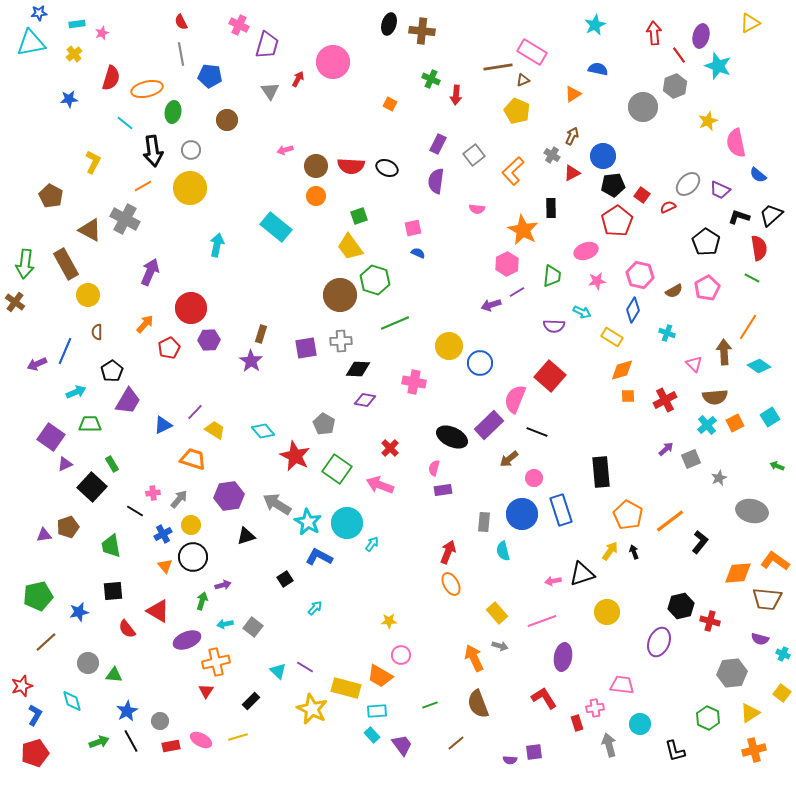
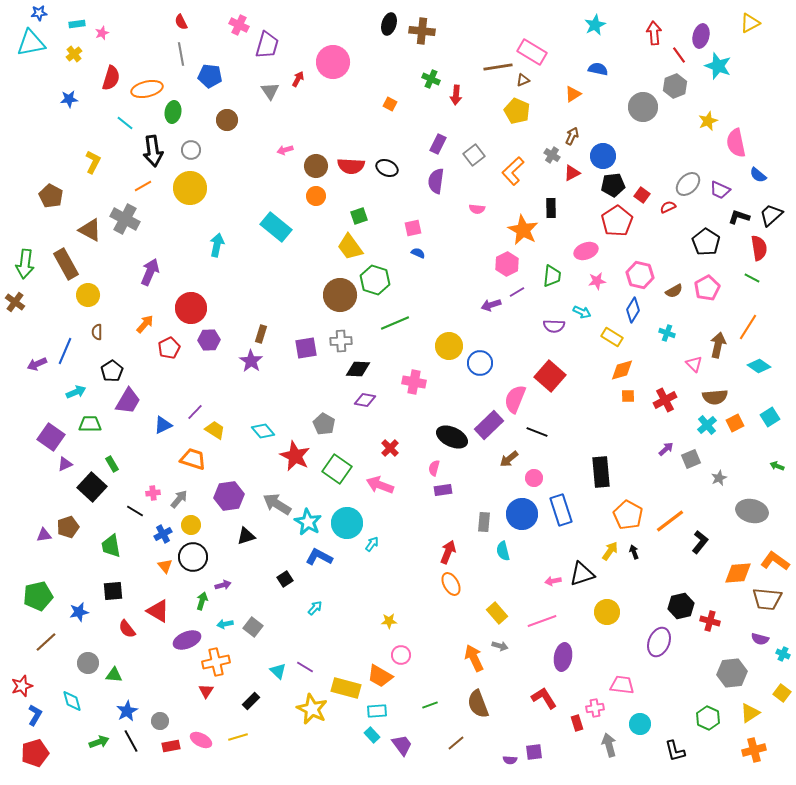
brown arrow at (724, 352): moved 6 px left, 7 px up; rotated 15 degrees clockwise
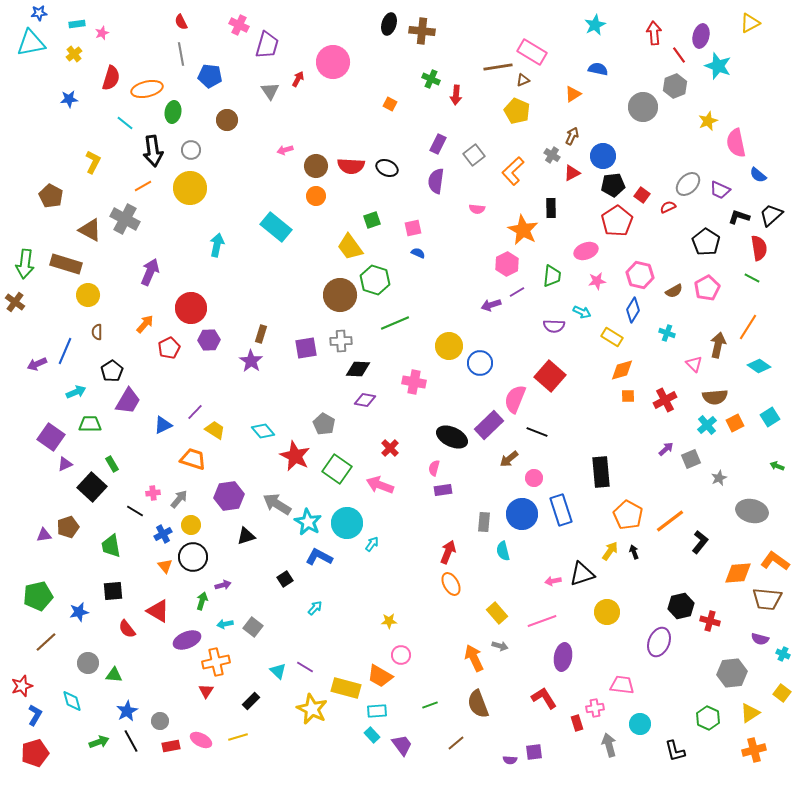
green square at (359, 216): moved 13 px right, 4 px down
brown rectangle at (66, 264): rotated 44 degrees counterclockwise
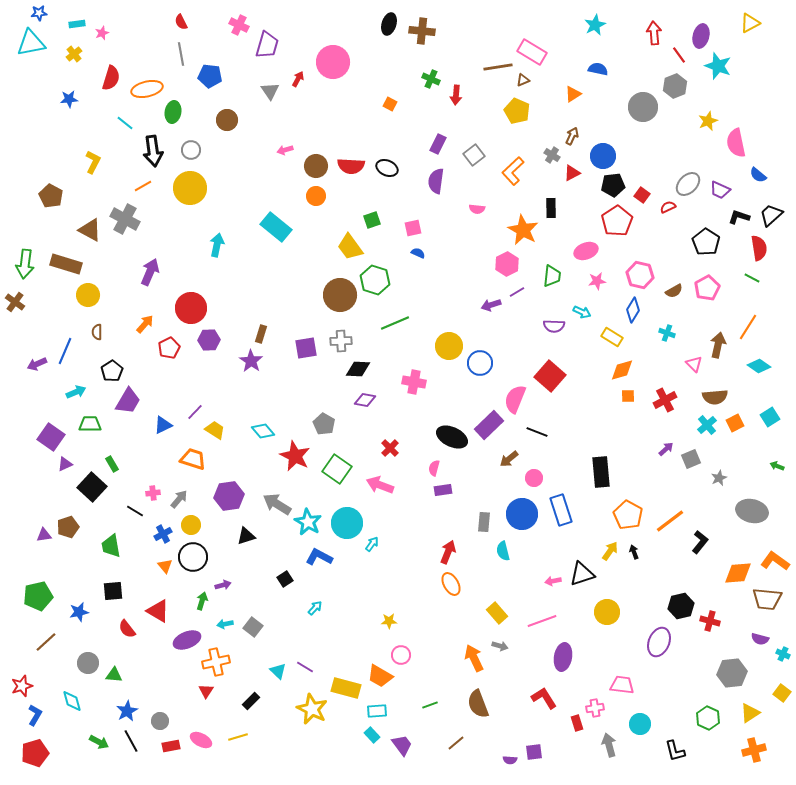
green arrow at (99, 742): rotated 48 degrees clockwise
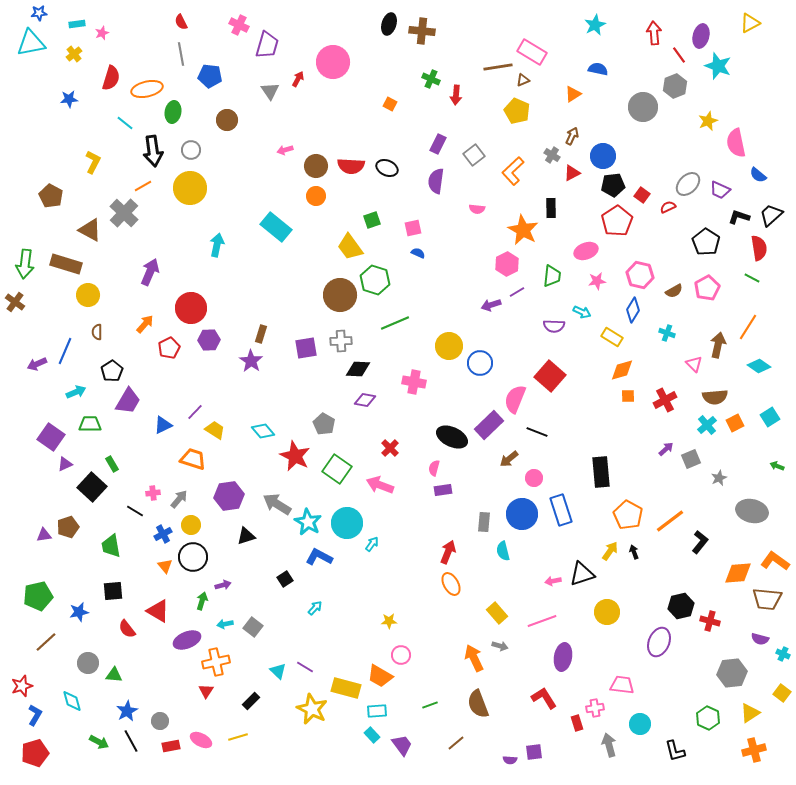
gray cross at (125, 219): moved 1 px left, 6 px up; rotated 16 degrees clockwise
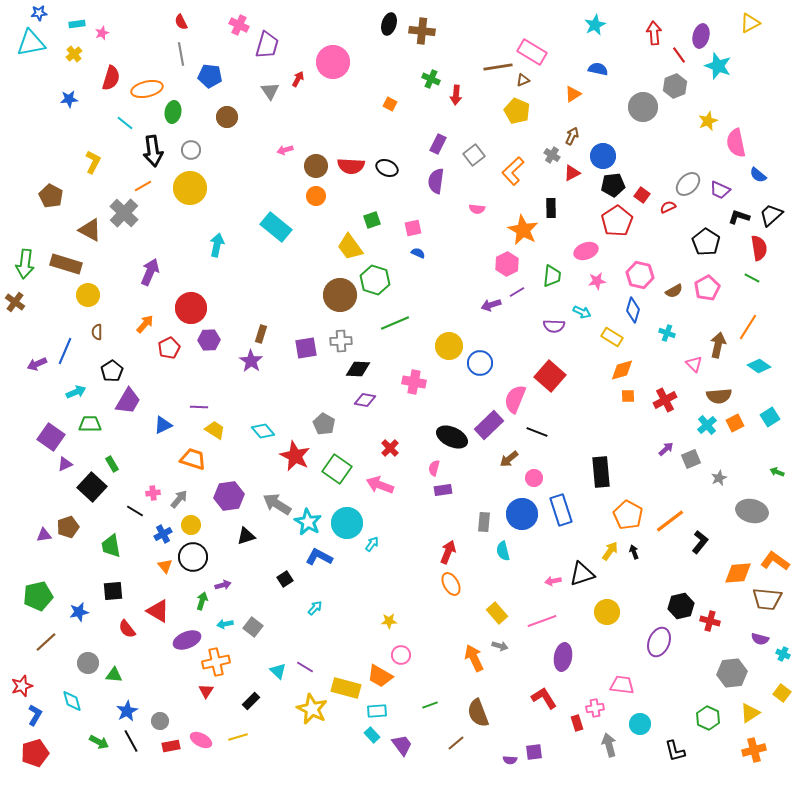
brown circle at (227, 120): moved 3 px up
blue diamond at (633, 310): rotated 15 degrees counterclockwise
brown semicircle at (715, 397): moved 4 px right, 1 px up
purple line at (195, 412): moved 4 px right, 5 px up; rotated 48 degrees clockwise
green arrow at (777, 466): moved 6 px down
brown semicircle at (478, 704): moved 9 px down
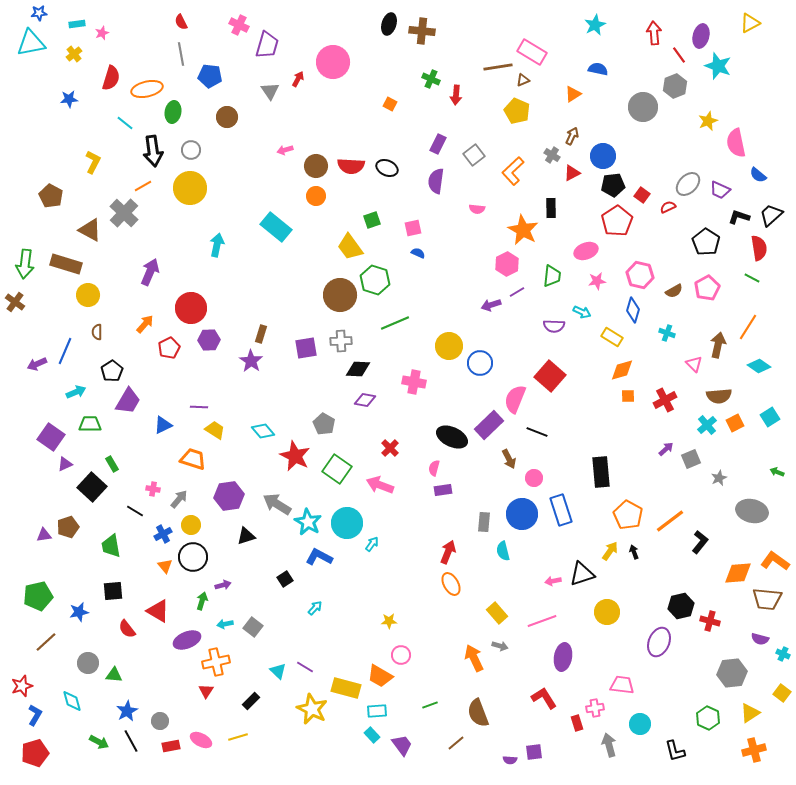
brown arrow at (509, 459): rotated 78 degrees counterclockwise
pink cross at (153, 493): moved 4 px up; rotated 16 degrees clockwise
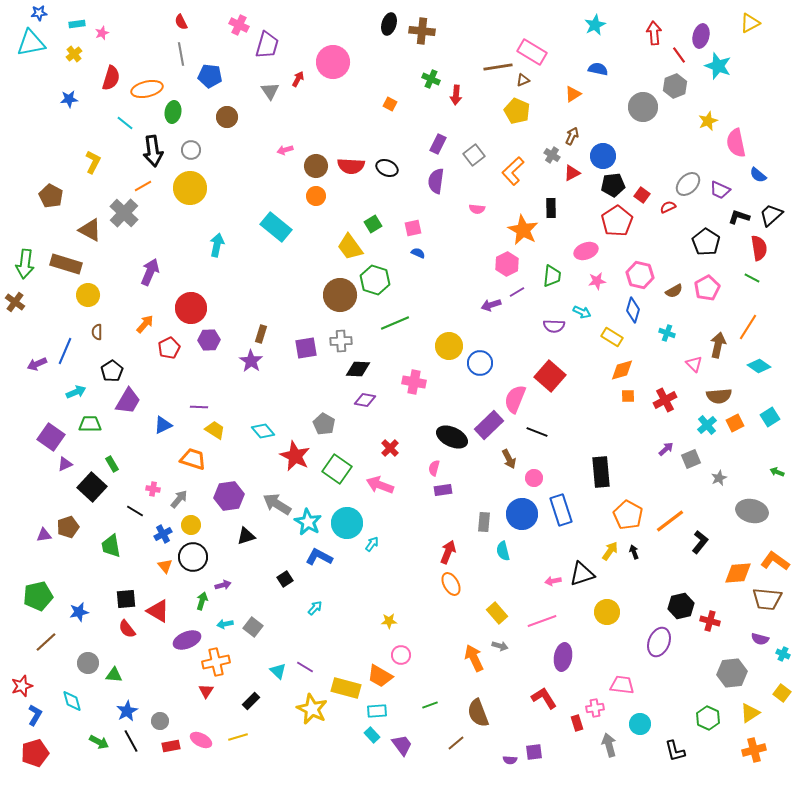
green square at (372, 220): moved 1 px right, 4 px down; rotated 12 degrees counterclockwise
black square at (113, 591): moved 13 px right, 8 px down
